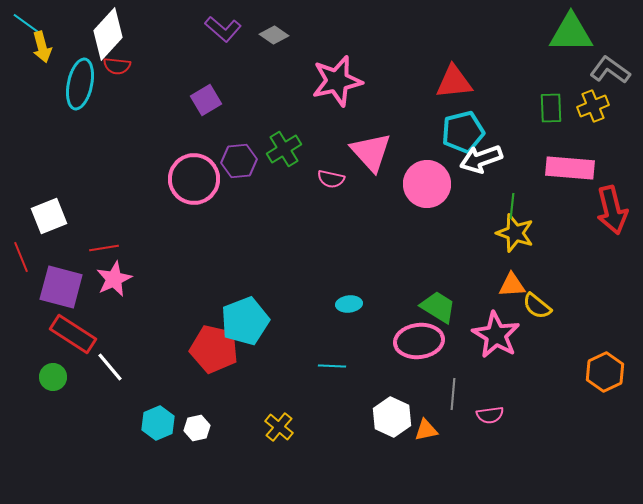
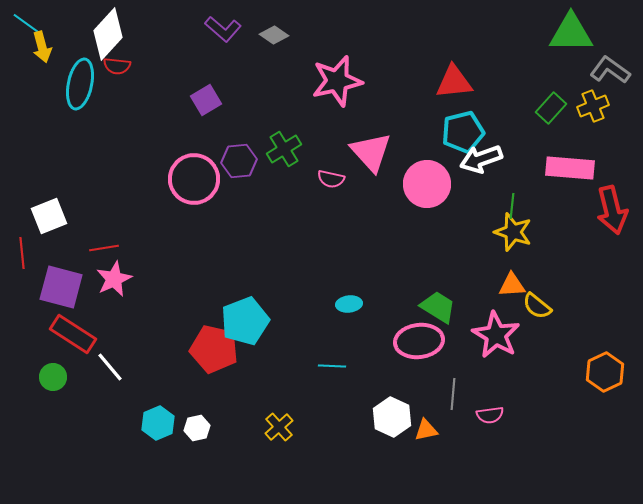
green rectangle at (551, 108): rotated 44 degrees clockwise
yellow star at (515, 233): moved 2 px left, 1 px up
red line at (21, 257): moved 1 px right, 4 px up; rotated 16 degrees clockwise
yellow cross at (279, 427): rotated 8 degrees clockwise
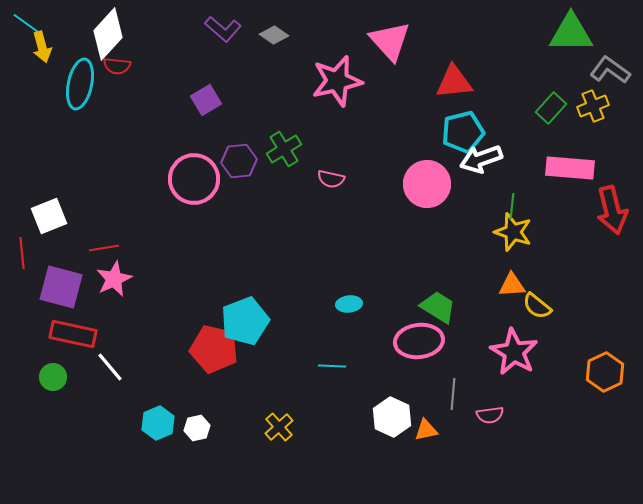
pink triangle at (371, 152): moved 19 px right, 111 px up
red rectangle at (73, 334): rotated 21 degrees counterclockwise
pink star at (496, 335): moved 18 px right, 17 px down
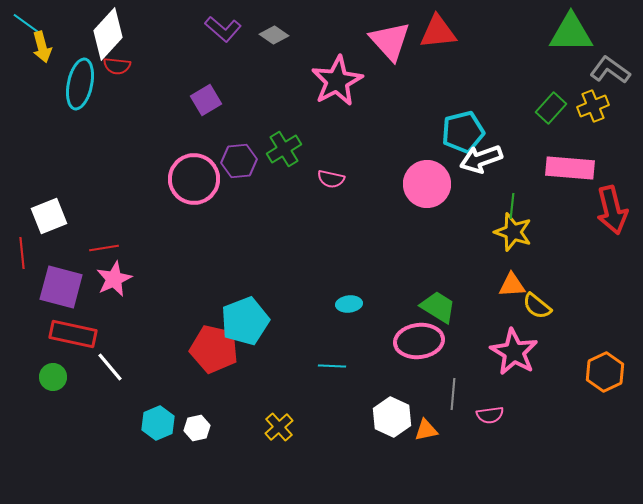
pink star at (337, 81): rotated 15 degrees counterclockwise
red triangle at (454, 82): moved 16 px left, 50 px up
